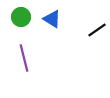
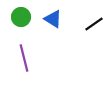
blue triangle: moved 1 px right
black line: moved 3 px left, 6 px up
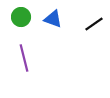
blue triangle: rotated 12 degrees counterclockwise
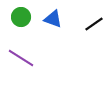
purple line: moved 3 px left; rotated 44 degrees counterclockwise
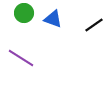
green circle: moved 3 px right, 4 px up
black line: moved 1 px down
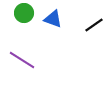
purple line: moved 1 px right, 2 px down
